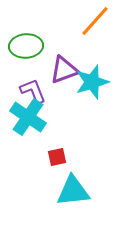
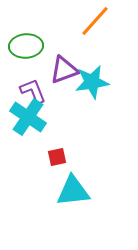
cyan star: rotated 8 degrees clockwise
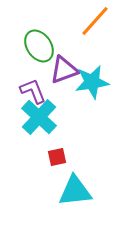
green ellipse: moved 13 px right; rotated 60 degrees clockwise
cyan cross: moved 11 px right; rotated 9 degrees clockwise
cyan triangle: moved 2 px right
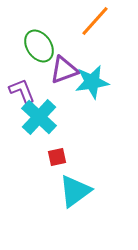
purple L-shape: moved 11 px left
cyan triangle: rotated 30 degrees counterclockwise
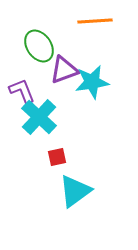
orange line: rotated 44 degrees clockwise
